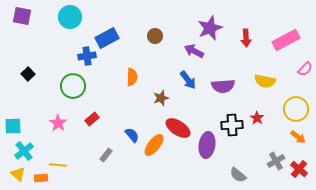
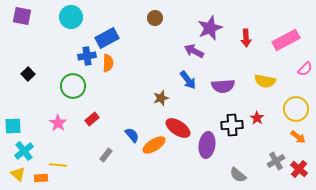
cyan circle: moved 1 px right
brown circle: moved 18 px up
orange semicircle: moved 24 px left, 14 px up
orange ellipse: rotated 20 degrees clockwise
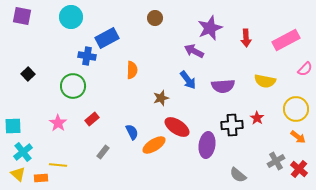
blue cross: rotated 18 degrees clockwise
orange semicircle: moved 24 px right, 7 px down
red ellipse: moved 1 px left, 1 px up
blue semicircle: moved 3 px up; rotated 14 degrees clockwise
cyan cross: moved 1 px left, 1 px down
gray rectangle: moved 3 px left, 3 px up
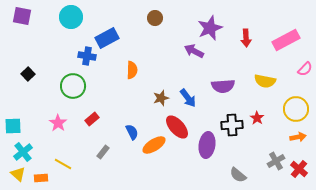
blue arrow: moved 18 px down
red ellipse: rotated 15 degrees clockwise
orange arrow: rotated 49 degrees counterclockwise
yellow line: moved 5 px right, 1 px up; rotated 24 degrees clockwise
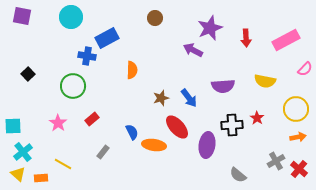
purple arrow: moved 1 px left, 1 px up
blue arrow: moved 1 px right
orange ellipse: rotated 40 degrees clockwise
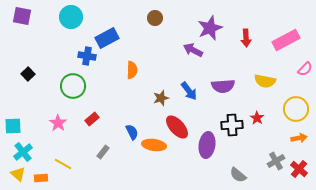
blue arrow: moved 7 px up
orange arrow: moved 1 px right, 1 px down
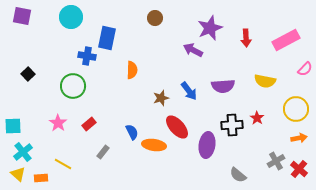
blue rectangle: rotated 50 degrees counterclockwise
red rectangle: moved 3 px left, 5 px down
